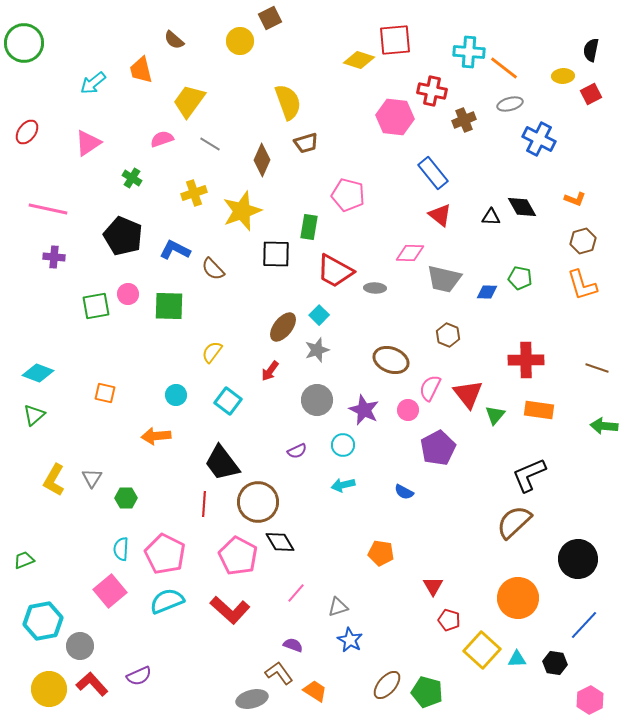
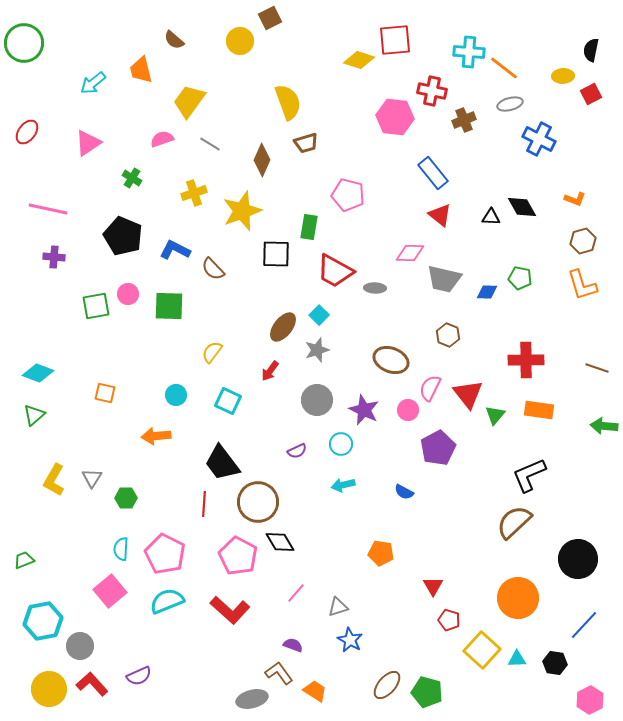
cyan square at (228, 401): rotated 12 degrees counterclockwise
cyan circle at (343, 445): moved 2 px left, 1 px up
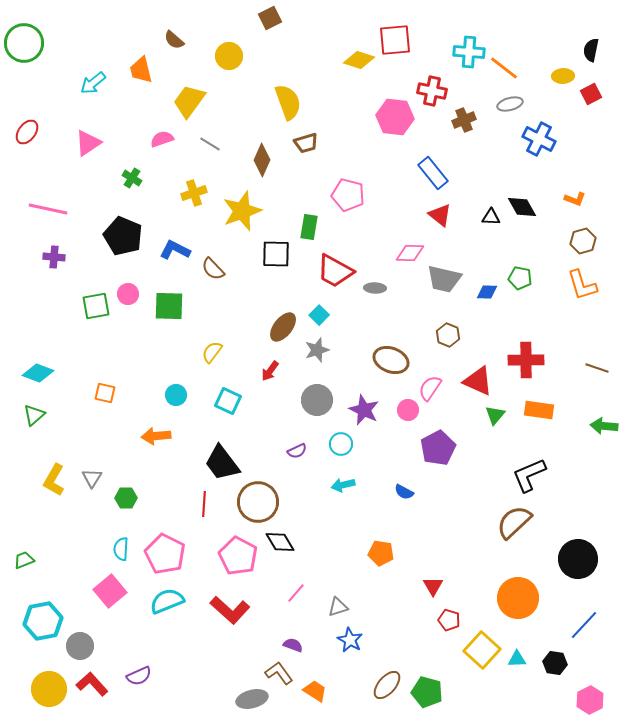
yellow circle at (240, 41): moved 11 px left, 15 px down
pink semicircle at (430, 388): rotated 8 degrees clockwise
red triangle at (468, 394): moved 10 px right, 13 px up; rotated 28 degrees counterclockwise
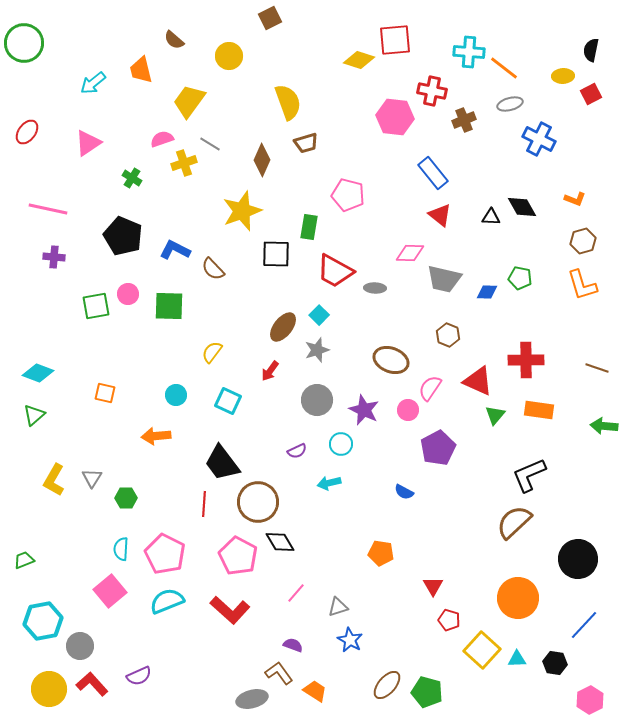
yellow cross at (194, 193): moved 10 px left, 30 px up
cyan arrow at (343, 485): moved 14 px left, 2 px up
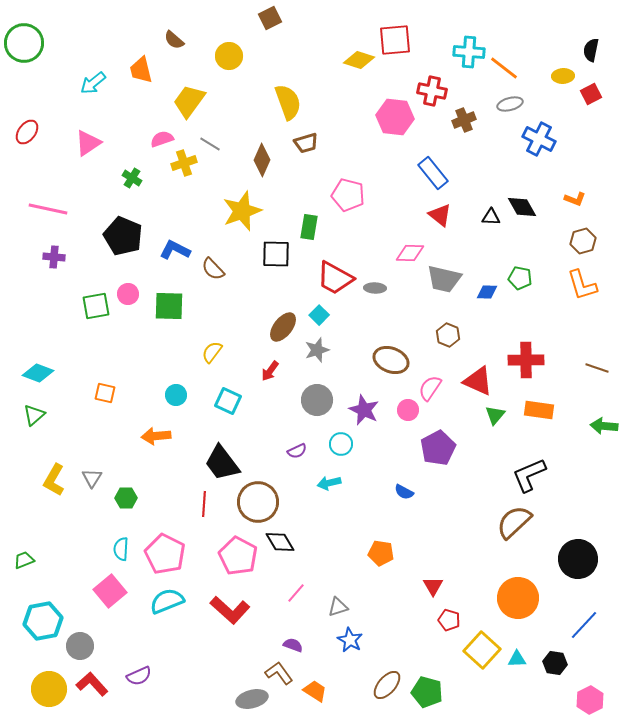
red trapezoid at (335, 271): moved 7 px down
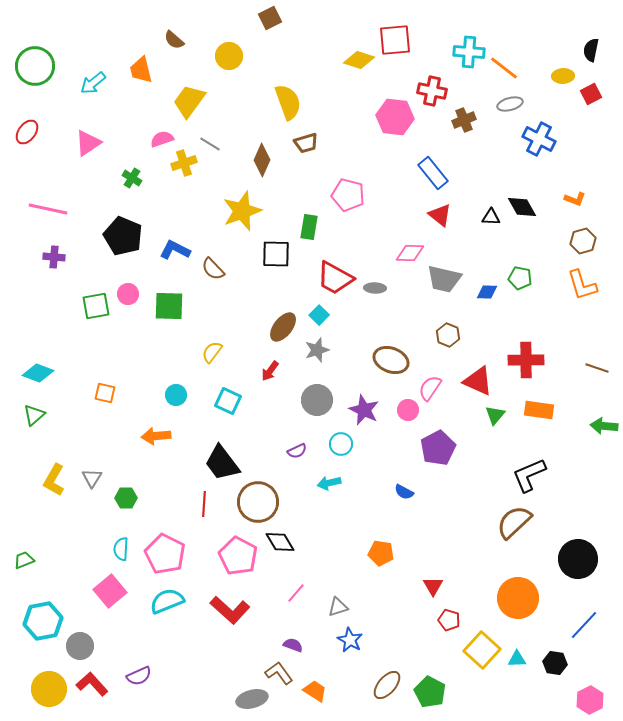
green circle at (24, 43): moved 11 px right, 23 px down
green pentagon at (427, 692): moved 3 px right; rotated 12 degrees clockwise
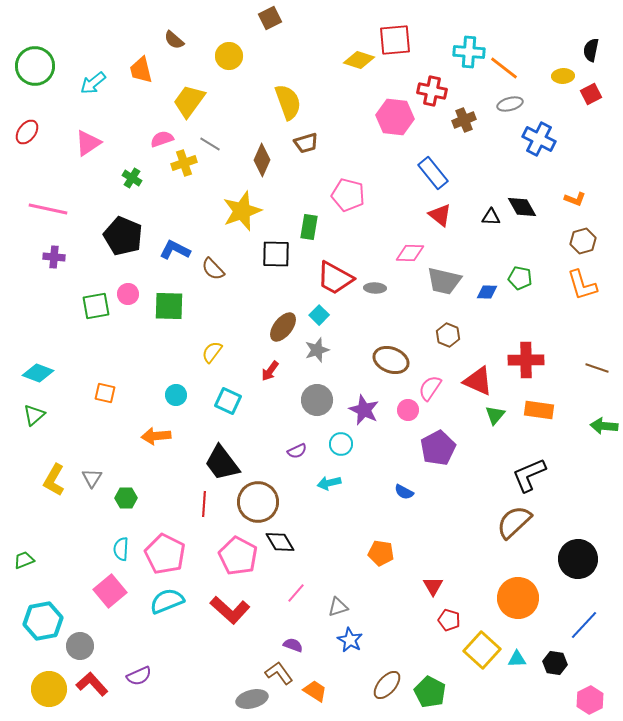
gray trapezoid at (444, 279): moved 2 px down
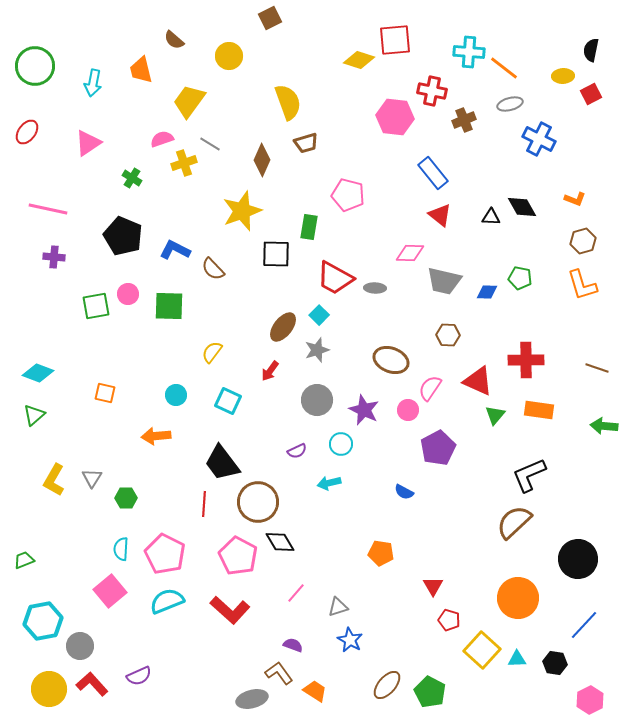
cyan arrow at (93, 83): rotated 40 degrees counterclockwise
brown hexagon at (448, 335): rotated 20 degrees counterclockwise
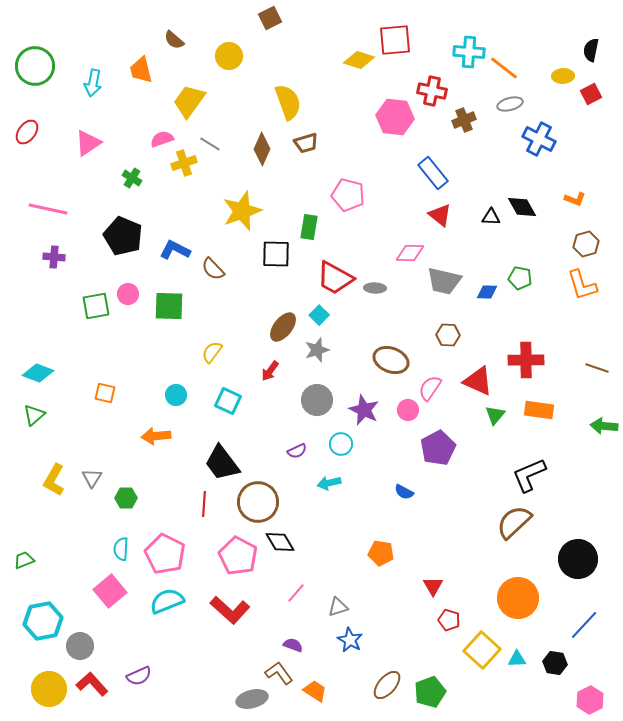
brown diamond at (262, 160): moved 11 px up
brown hexagon at (583, 241): moved 3 px right, 3 px down
green pentagon at (430, 692): rotated 24 degrees clockwise
